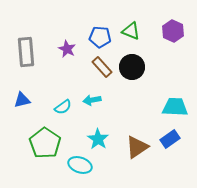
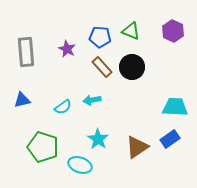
green pentagon: moved 2 px left, 4 px down; rotated 16 degrees counterclockwise
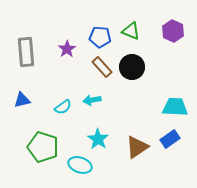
purple star: rotated 12 degrees clockwise
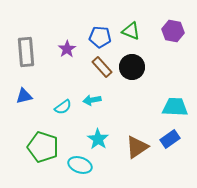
purple hexagon: rotated 15 degrees counterclockwise
blue triangle: moved 2 px right, 4 px up
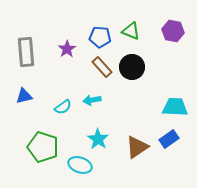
blue rectangle: moved 1 px left
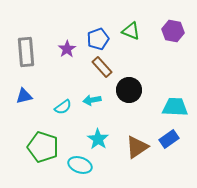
blue pentagon: moved 2 px left, 2 px down; rotated 25 degrees counterclockwise
black circle: moved 3 px left, 23 px down
